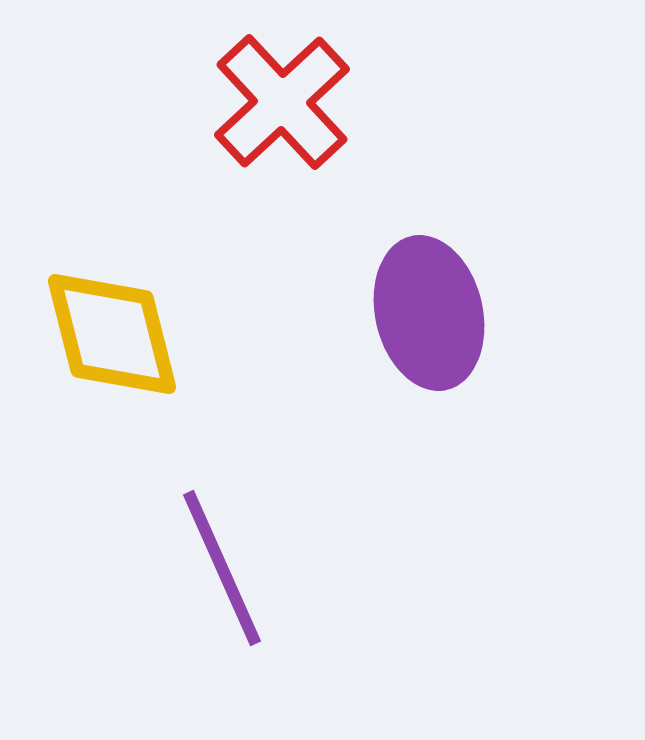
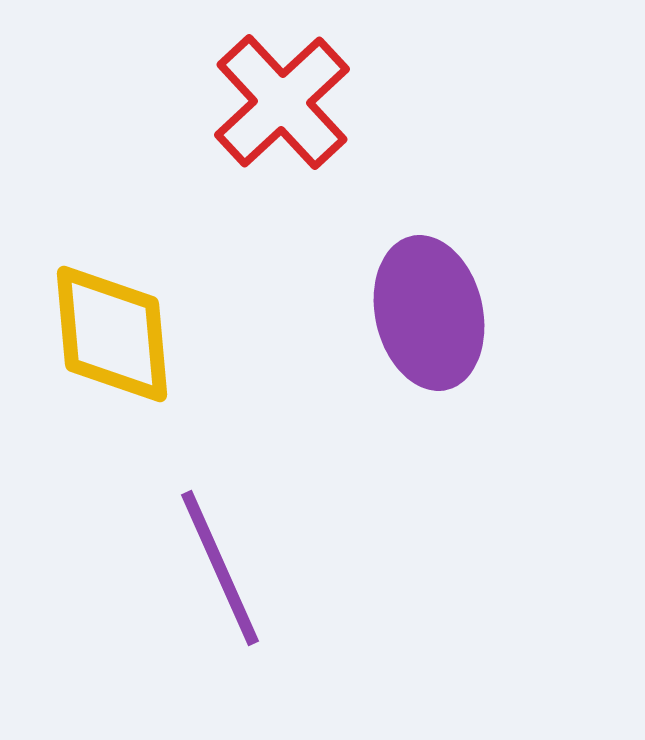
yellow diamond: rotated 9 degrees clockwise
purple line: moved 2 px left
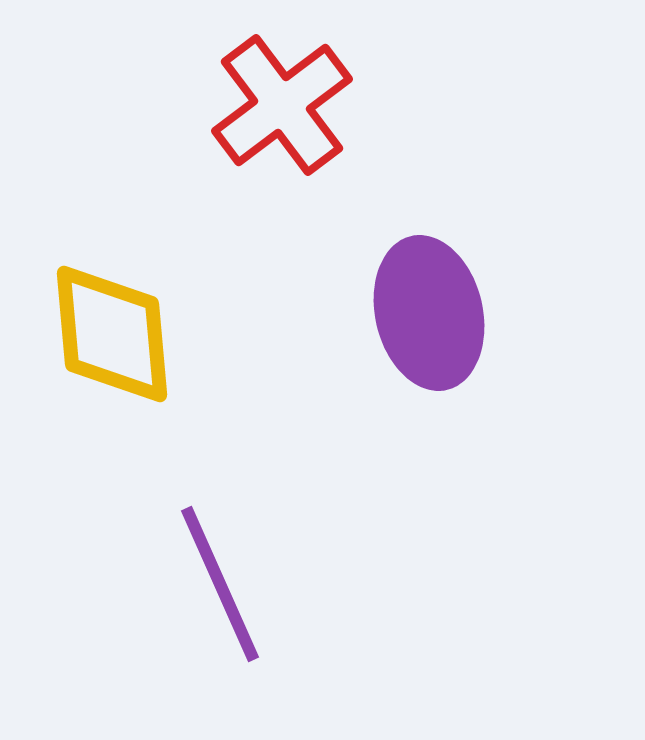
red cross: moved 3 px down; rotated 6 degrees clockwise
purple line: moved 16 px down
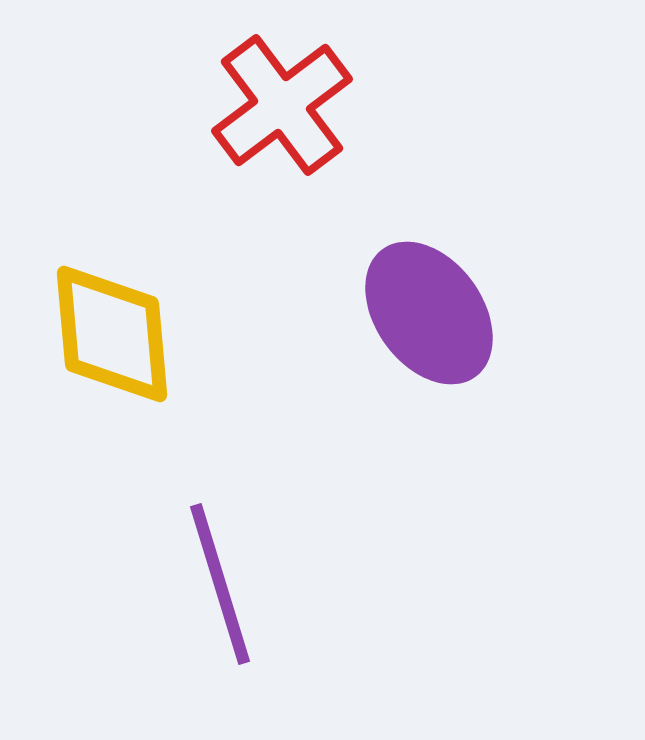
purple ellipse: rotated 23 degrees counterclockwise
purple line: rotated 7 degrees clockwise
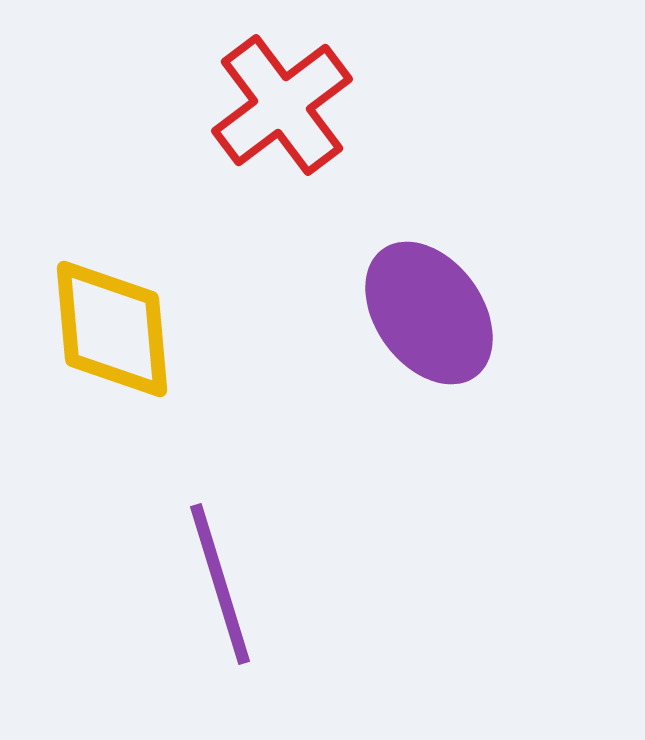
yellow diamond: moved 5 px up
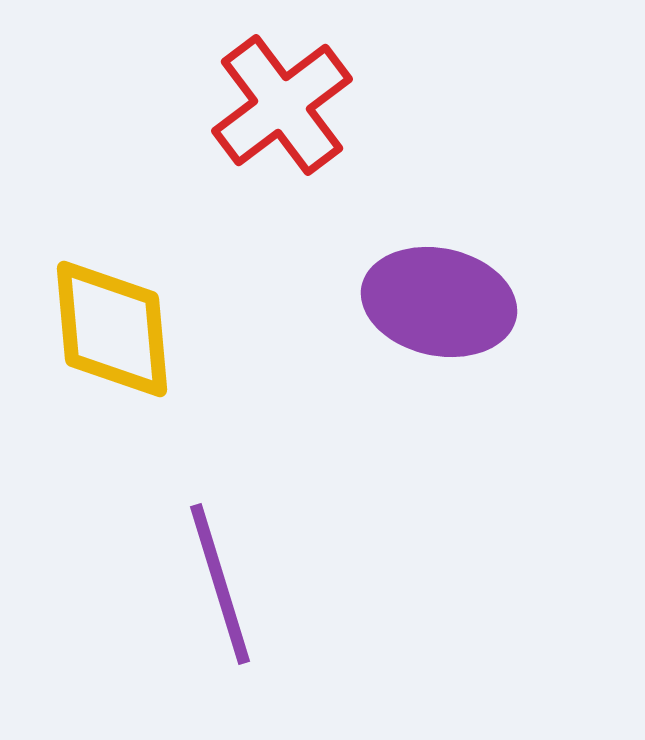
purple ellipse: moved 10 px right, 11 px up; rotated 42 degrees counterclockwise
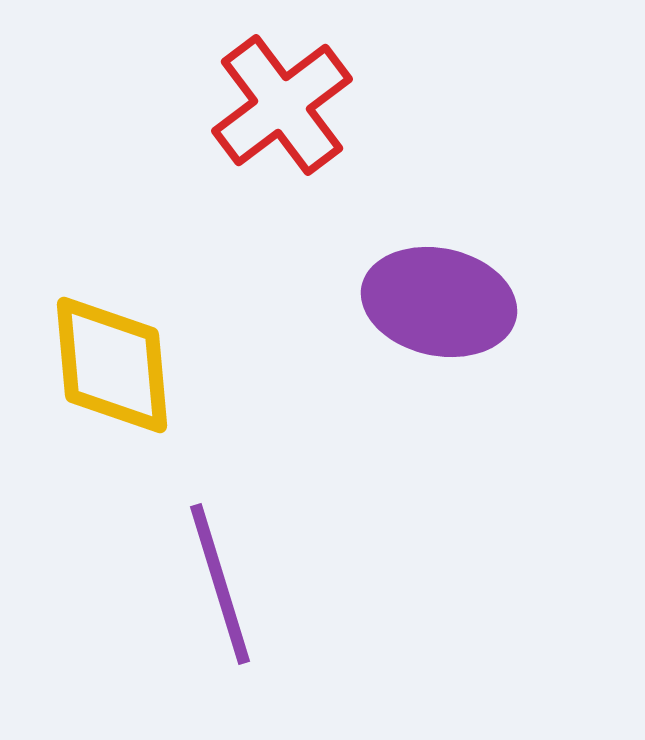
yellow diamond: moved 36 px down
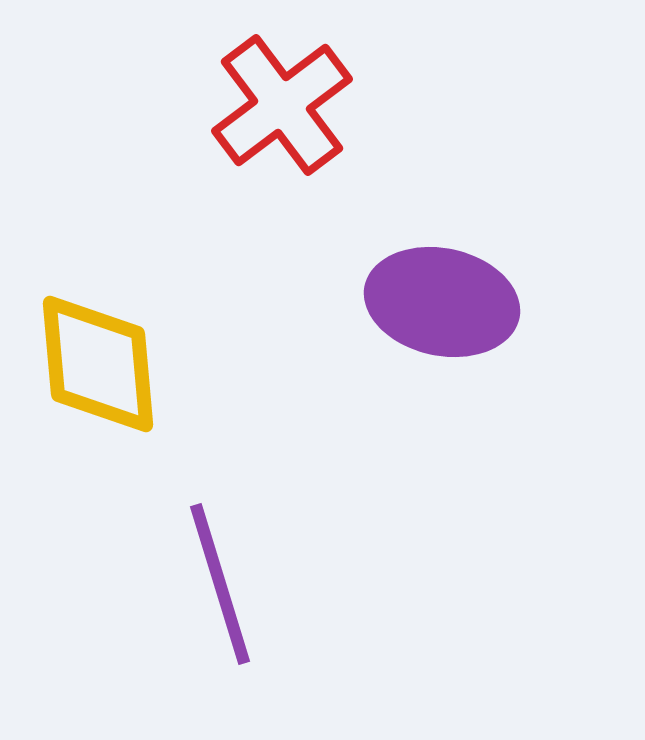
purple ellipse: moved 3 px right
yellow diamond: moved 14 px left, 1 px up
